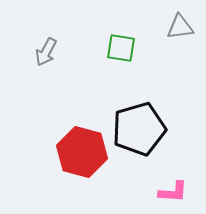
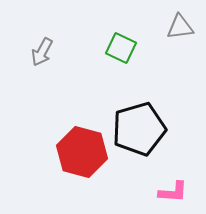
green square: rotated 16 degrees clockwise
gray arrow: moved 4 px left
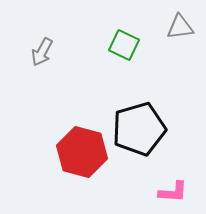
green square: moved 3 px right, 3 px up
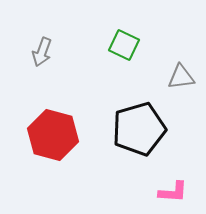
gray triangle: moved 1 px right, 50 px down
gray arrow: rotated 8 degrees counterclockwise
red hexagon: moved 29 px left, 17 px up
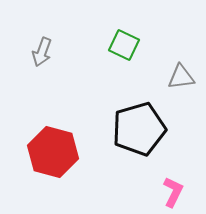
red hexagon: moved 17 px down
pink L-shape: rotated 68 degrees counterclockwise
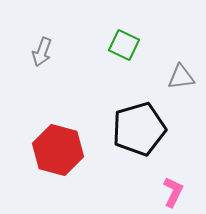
red hexagon: moved 5 px right, 2 px up
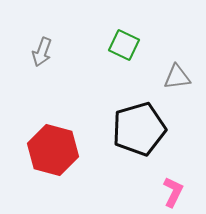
gray triangle: moved 4 px left
red hexagon: moved 5 px left
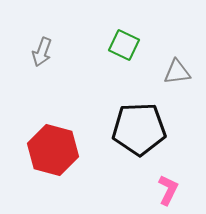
gray triangle: moved 5 px up
black pentagon: rotated 14 degrees clockwise
pink L-shape: moved 5 px left, 2 px up
